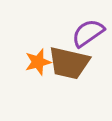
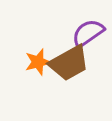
brown trapezoid: rotated 42 degrees counterclockwise
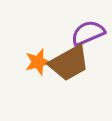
purple semicircle: rotated 12 degrees clockwise
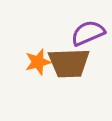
brown trapezoid: rotated 27 degrees clockwise
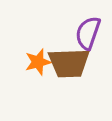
purple semicircle: rotated 48 degrees counterclockwise
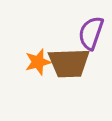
purple semicircle: moved 3 px right
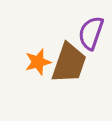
brown trapezoid: rotated 69 degrees counterclockwise
